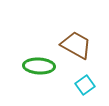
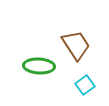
brown trapezoid: rotated 28 degrees clockwise
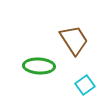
brown trapezoid: moved 2 px left, 5 px up
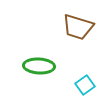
brown trapezoid: moved 4 px right, 13 px up; rotated 140 degrees clockwise
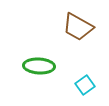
brown trapezoid: rotated 12 degrees clockwise
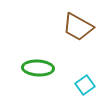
green ellipse: moved 1 px left, 2 px down
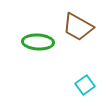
green ellipse: moved 26 px up
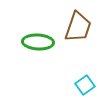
brown trapezoid: rotated 100 degrees counterclockwise
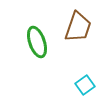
green ellipse: moved 1 px left; rotated 68 degrees clockwise
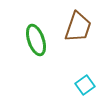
green ellipse: moved 1 px left, 2 px up
